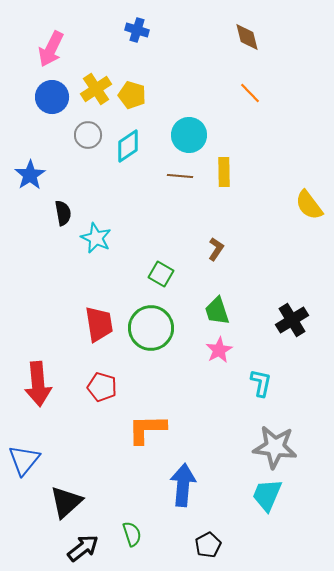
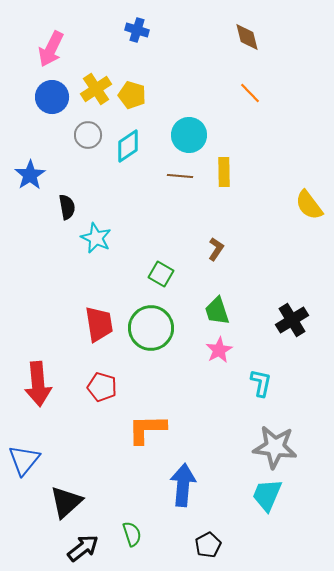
black semicircle: moved 4 px right, 6 px up
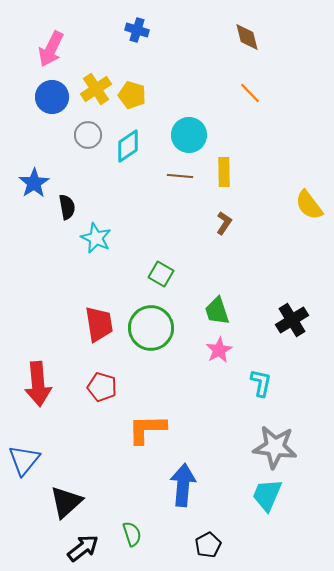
blue star: moved 4 px right, 8 px down
brown L-shape: moved 8 px right, 26 px up
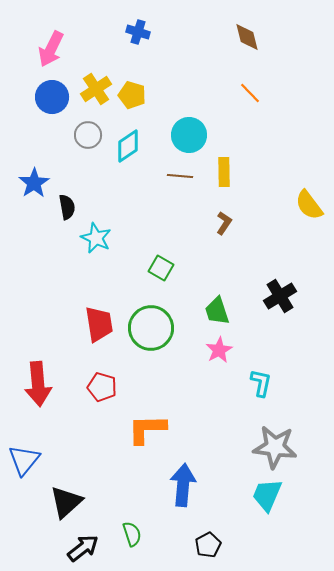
blue cross: moved 1 px right, 2 px down
green square: moved 6 px up
black cross: moved 12 px left, 24 px up
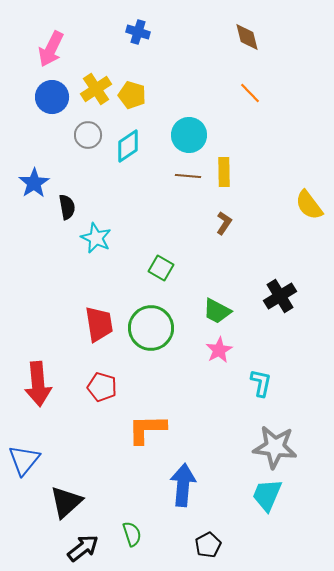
brown line: moved 8 px right
green trapezoid: rotated 44 degrees counterclockwise
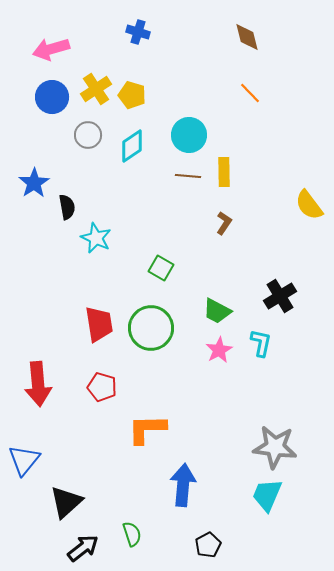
pink arrow: rotated 48 degrees clockwise
cyan diamond: moved 4 px right
cyan L-shape: moved 40 px up
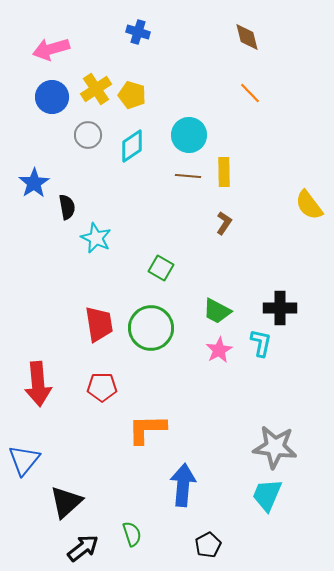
black cross: moved 12 px down; rotated 32 degrees clockwise
red pentagon: rotated 16 degrees counterclockwise
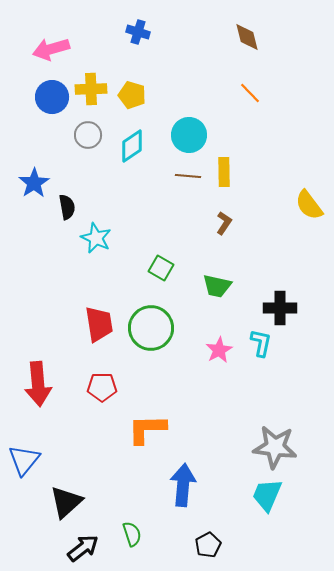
yellow cross: moved 5 px left; rotated 32 degrees clockwise
green trapezoid: moved 25 px up; rotated 16 degrees counterclockwise
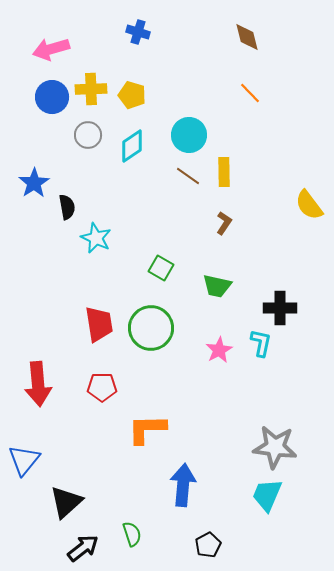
brown line: rotated 30 degrees clockwise
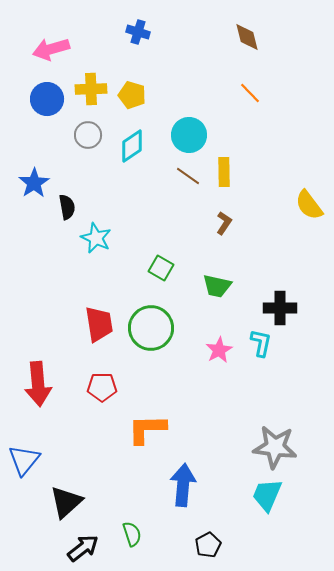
blue circle: moved 5 px left, 2 px down
